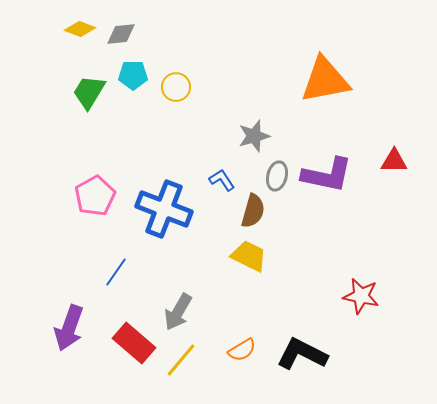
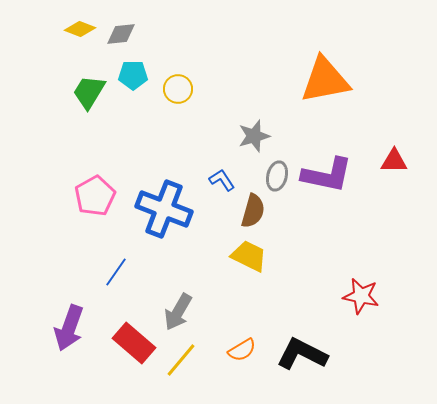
yellow circle: moved 2 px right, 2 px down
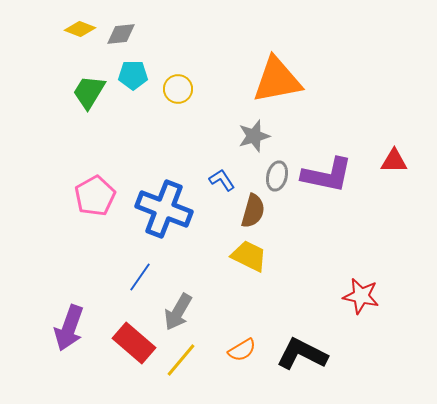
orange triangle: moved 48 px left
blue line: moved 24 px right, 5 px down
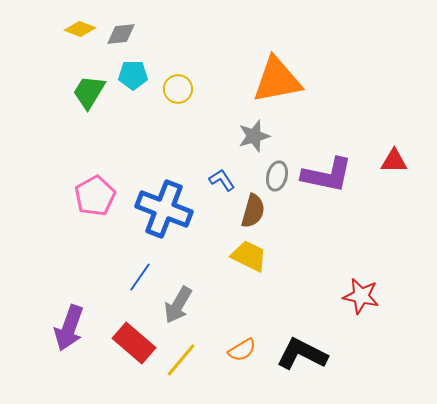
gray arrow: moved 7 px up
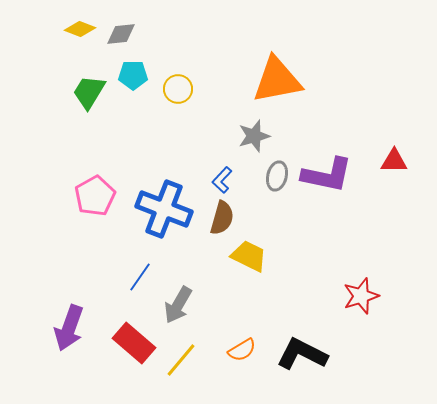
blue L-shape: rotated 104 degrees counterclockwise
brown semicircle: moved 31 px left, 7 px down
red star: rotated 30 degrees counterclockwise
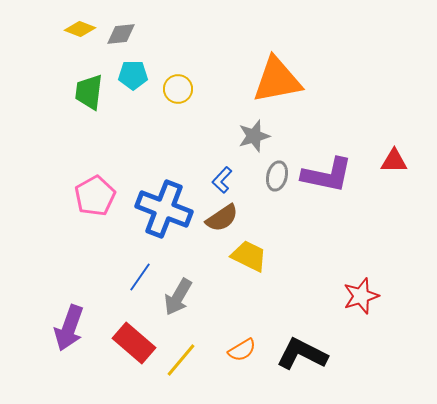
green trapezoid: rotated 24 degrees counterclockwise
brown semicircle: rotated 40 degrees clockwise
gray arrow: moved 8 px up
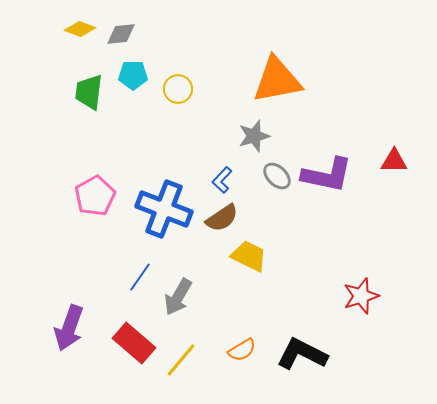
gray ellipse: rotated 60 degrees counterclockwise
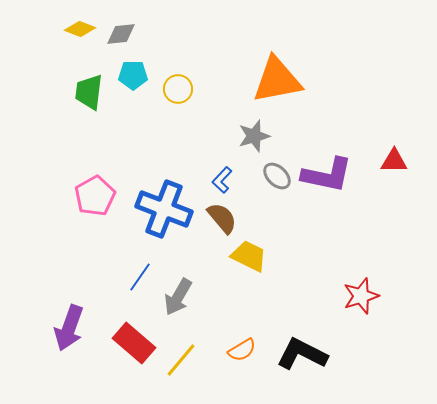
brown semicircle: rotated 96 degrees counterclockwise
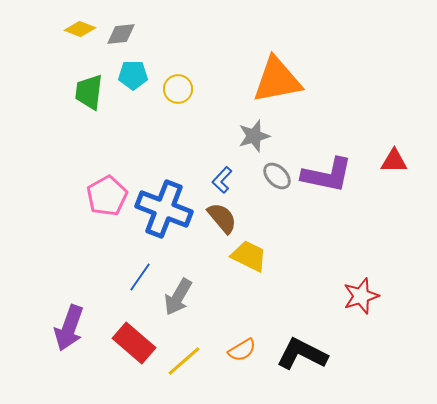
pink pentagon: moved 12 px right
yellow line: moved 3 px right, 1 px down; rotated 9 degrees clockwise
